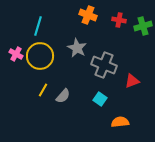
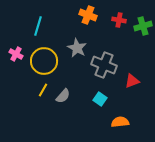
yellow circle: moved 4 px right, 5 px down
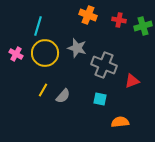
gray star: rotated 12 degrees counterclockwise
yellow circle: moved 1 px right, 8 px up
cyan square: rotated 24 degrees counterclockwise
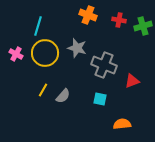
orange semicircle: moved 2 px right, 2 px down
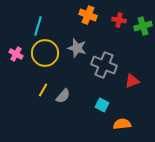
cyan square: moved 2 px right, 6 px down; rotated 16 degrees clockwise
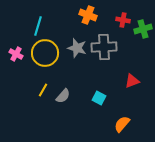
red cross: moved 4 px right
green cross: moved 3 px down
gray cross: moved 18 px up; rotated 25 degrees counterclockwise
cyan square: moved 3 px left, 7 px up
orange semicircle: rotated 42 degrees counterclockwise
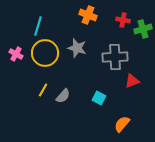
gray cross: moved 11 px right, 10 px down
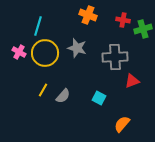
pink cross: moved 3 px right, 2 px up
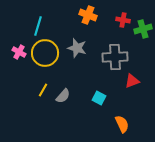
orange semicircle: rotated 114 degrees clockwise
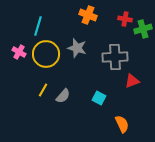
red cross: moved 2 px right, 1 px up
yellow circle: moved 1 px right, 1 px down
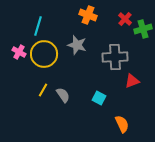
red cross: rotated 32 degrees clockwise
gray star: moved 3 px up
yellow circle: moved 2 px left
gray semicircle: moved 1 px up; rotated 77 degrees counterclockwise
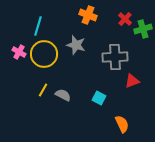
gray star: moved 1 px left
gray semicircle: rotated 28 degrees counterclockwise
